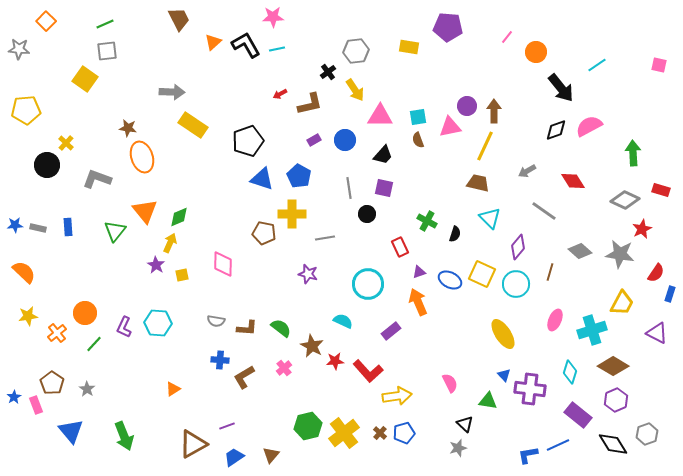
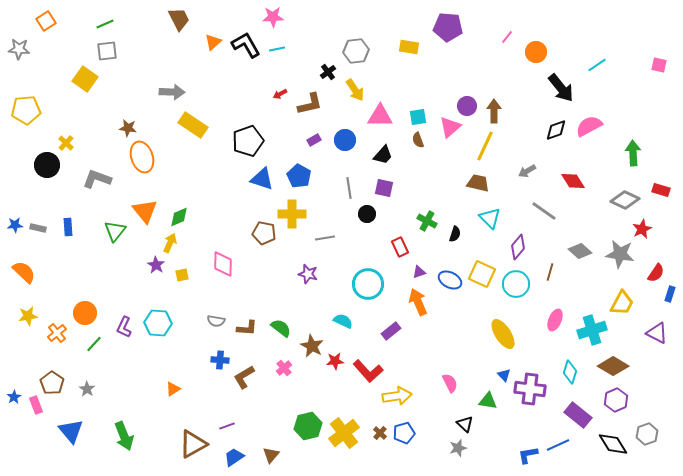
orange square at (46, 21): rotated 12 degrees clockwise
pink triangle at (450, 127): rotated 30 degrees counterclockwise
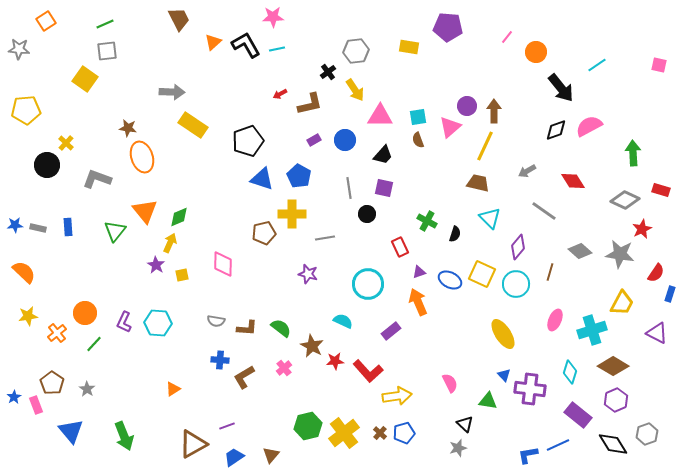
brown pentagon at (264, 233): rotated 25 degrees counterclockwise
purple L-shape at (124, 327): moved 5 px up
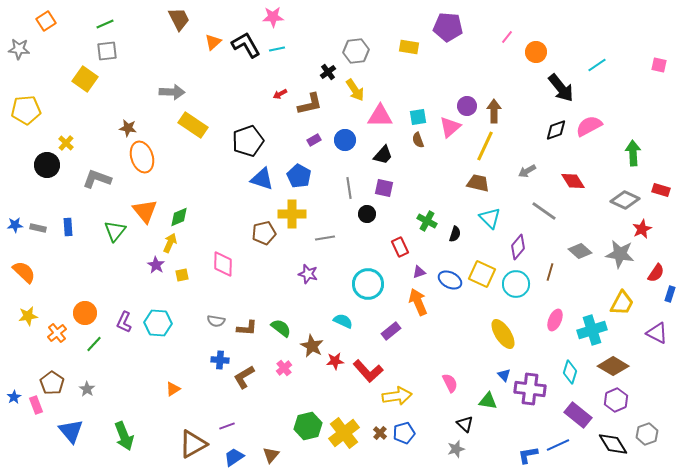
gray star at (458, 448): moved 2 px left, 1 px down
